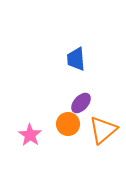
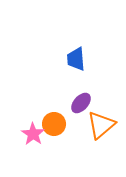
orange circle: moved 14 px left
orange triangle: moved 2 px left, 5 px up
pink star: moved 3 px right, 1 px up
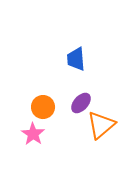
orange circle: moved 11 px left, 17 px up
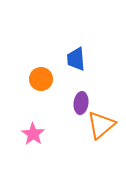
purple ellipse: rotated 35 degrees counterclockwise
orange circle: moved 2 px left, 28 px up
